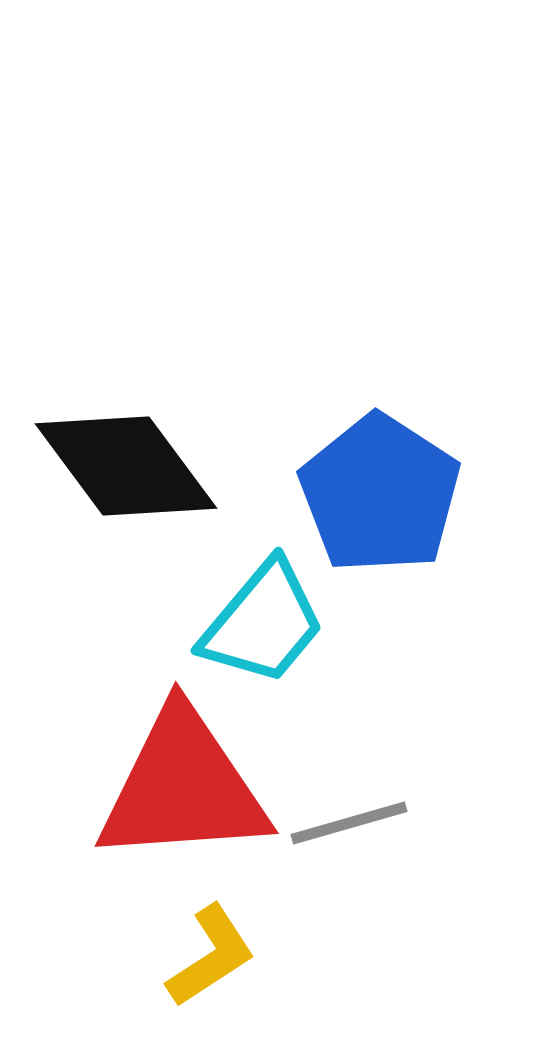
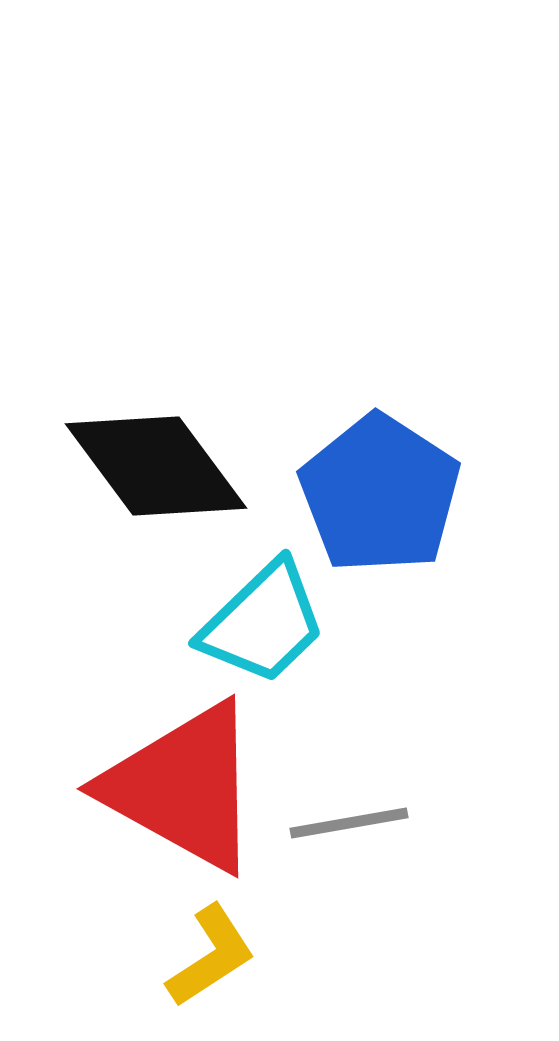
black diamond: moved 30 px right
cyan trapezoid: rotated 6 degrees clockwise
red triangle: rotated 33 degrees clockwise
gray line: rotated 6 degrees clockwise
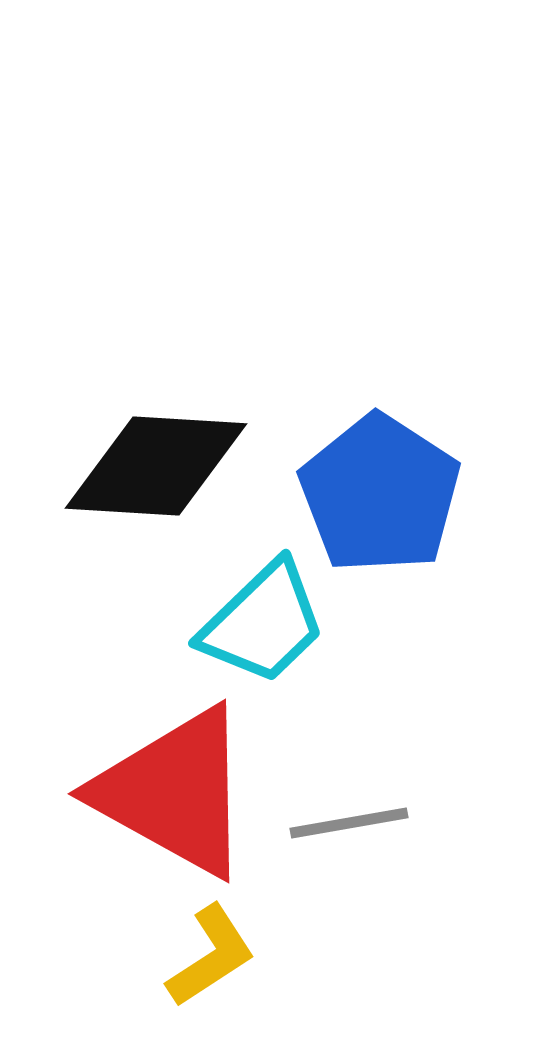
black diamond: rotated 50 degrees counterclockwise
red triangle: moved 9 px left, 5 px down
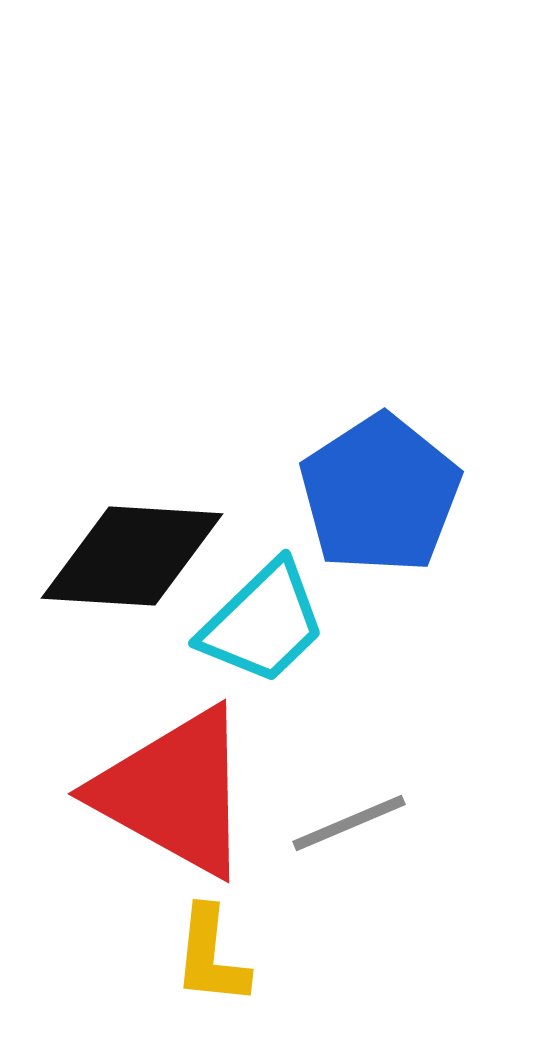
black diamond: moved 24 px left, 90 px down
blue pentagon: rotated 6 degrees clockwise
gray line: rotated 13 degrees counterclockwise
yellow L-shape: rotated 129 degrees clockwise
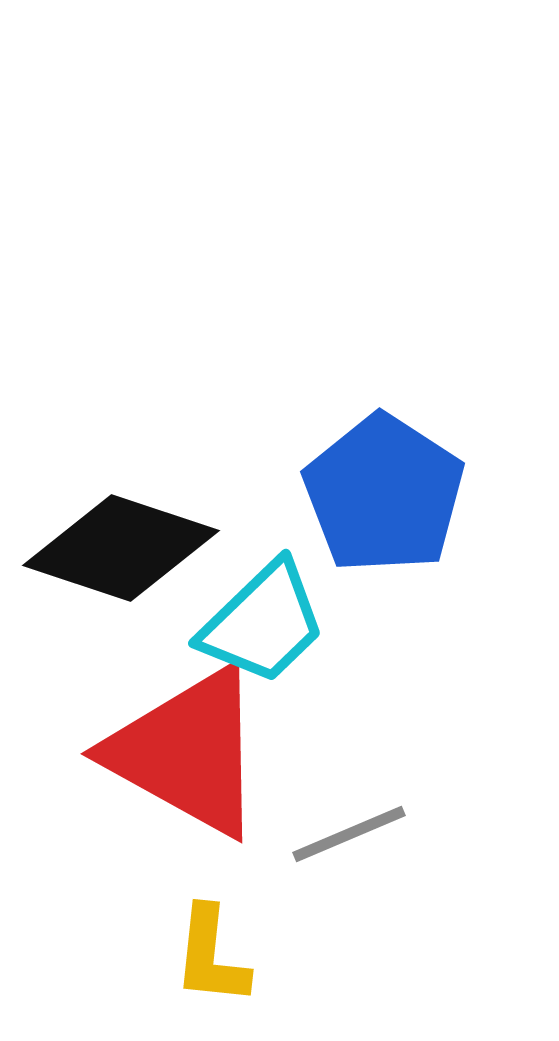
blue pentagon: moved 4 px right; rotated 6 degrees counterclockwise
black diamond: moved 11 px left, 8 px up; rotated 15 degrees clockwise
red triangle: moved 13 px right, 40 px up
gray line: moved 11 px down
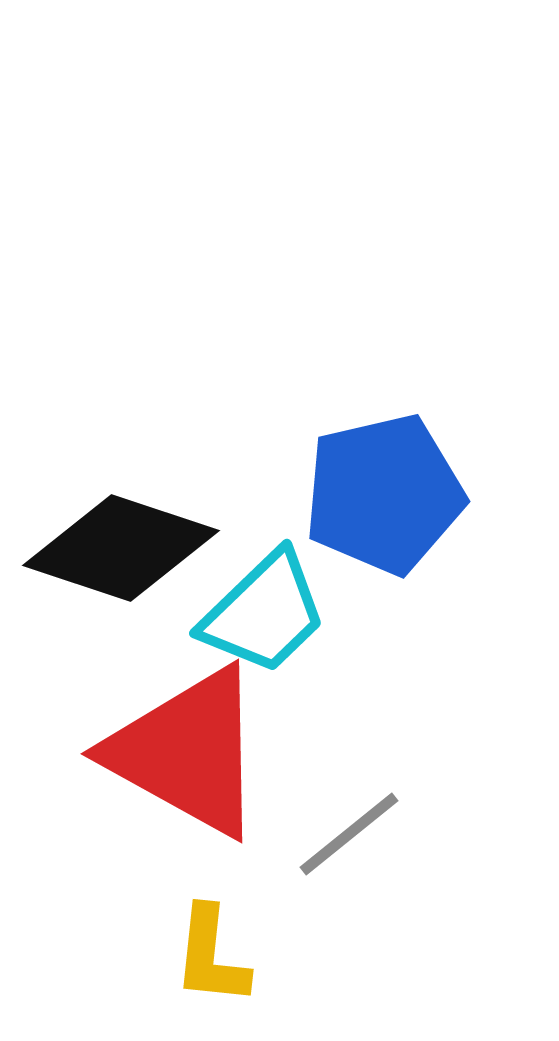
blue pentagon: rotated 26 degrees clockwise
cyan trapezoid: moved 1 px right, 10 px up
gray line: rotated 16 degrees counterclockwise
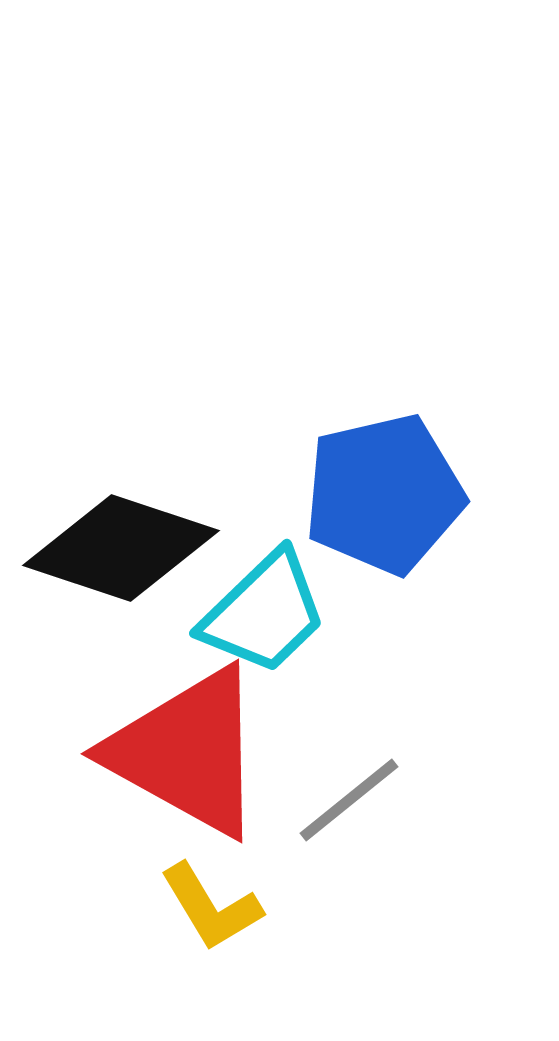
gray line: moved 34 px up
yellow L-shape: moved 49 px up; rotated 37 degrees counterclockwise
